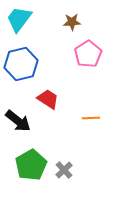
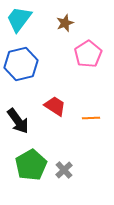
brown star: moved 7 px left, 1 px down; rotated 18 degrees counterclockwise
red trapezoid: moved 7 px right, 7 px down
black arrow: rotated 16 degrees clockwise
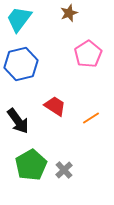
brown star: moved 4 px right, 10 px up
orange line: rotated 30 degrees counterclockwise
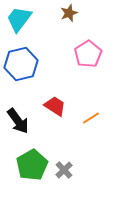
green pentagon: moved 1 px right
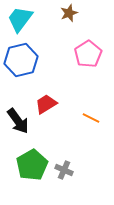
cyan trapezoid: moved 1 px right
blue hexagon: moved 4 px up
red trapezoid: moved 9 px left, 2 px up; rotated 65 degrees counterclockwise
orange line: rotated 60 degrees clockwise
gray cross: rotated 24 degrees counterclockwise
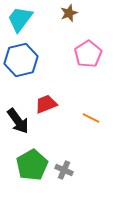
red trapezoid: rotated 10 degrees clockwise
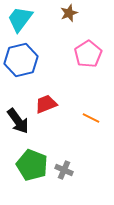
green pentagon: rotated 20 degrees counterclockwise
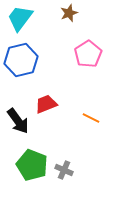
cyan trapezoid: moved 1 px up
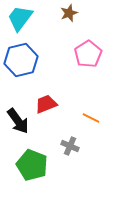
gray cross: moved 6 px right, 24 px up
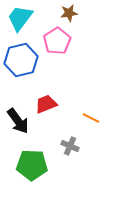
brown star: rotated 12 degrees clockwise
pink pentagon: moved 31 px left, 13 px up
green pentagon: rotated 20 degrees counterclockwise
